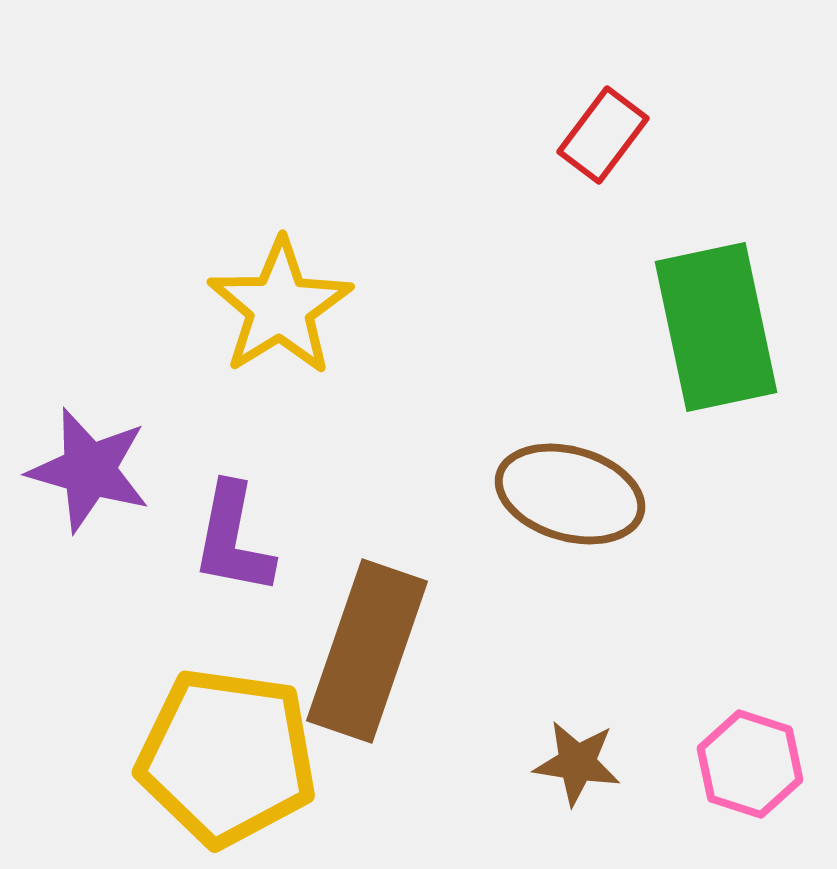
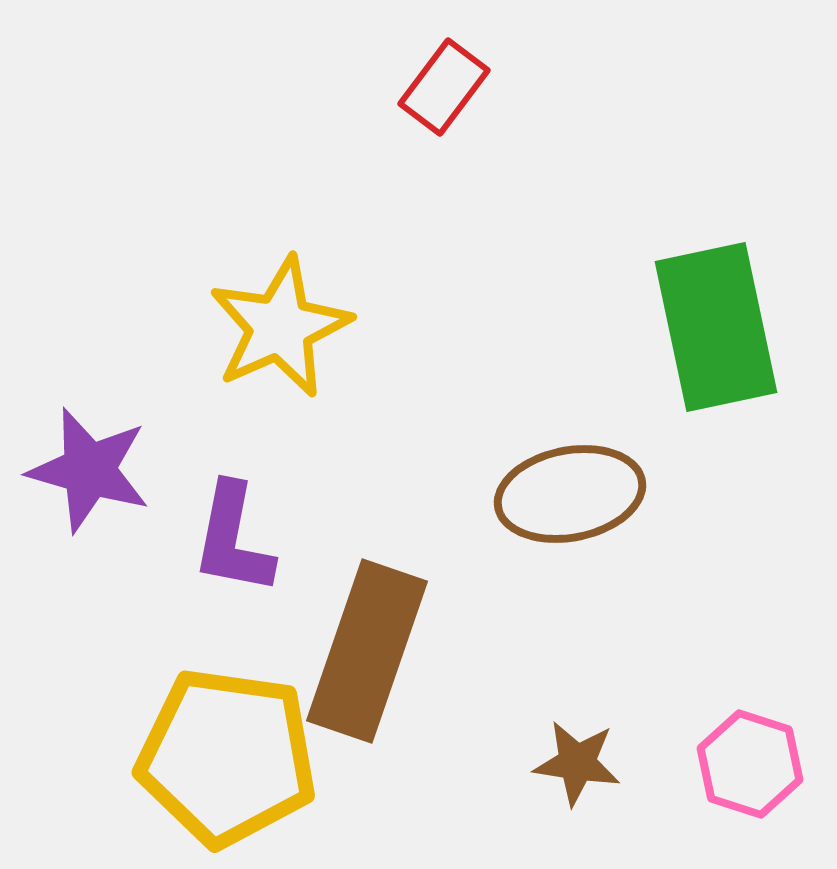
red rectangle: moved 159 px left, 48 px up
yellow star: moved 20 px down; rotated 8 degrees clockwise
brown ellipse: rotated 27 degrees counterclockwise
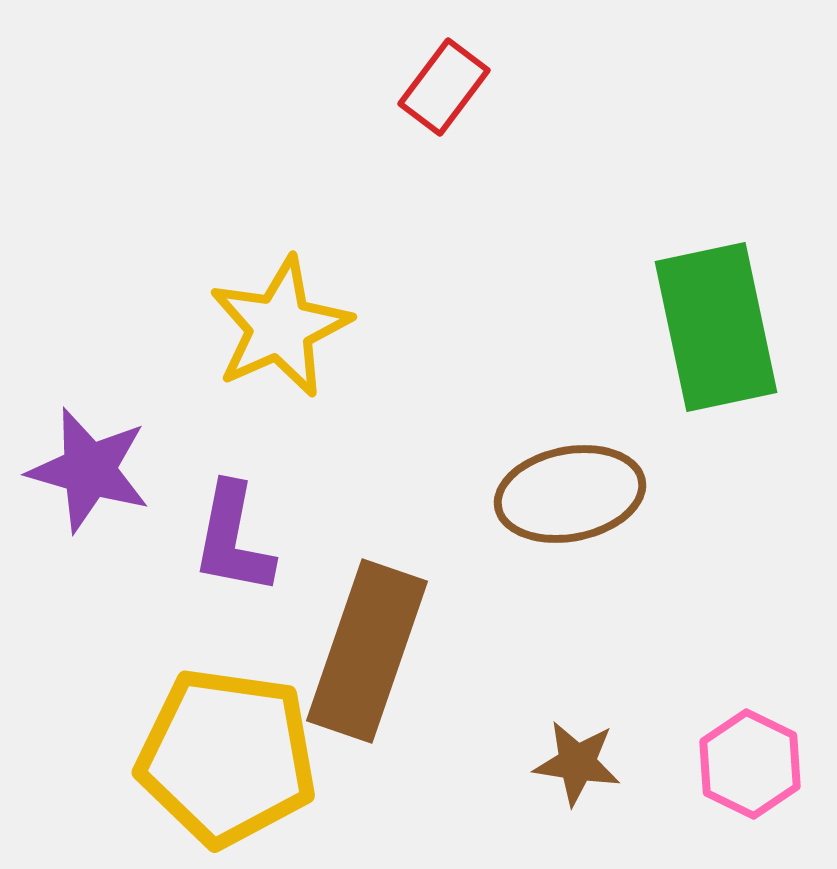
pink hexagon: rotated 8 degrees clockwise
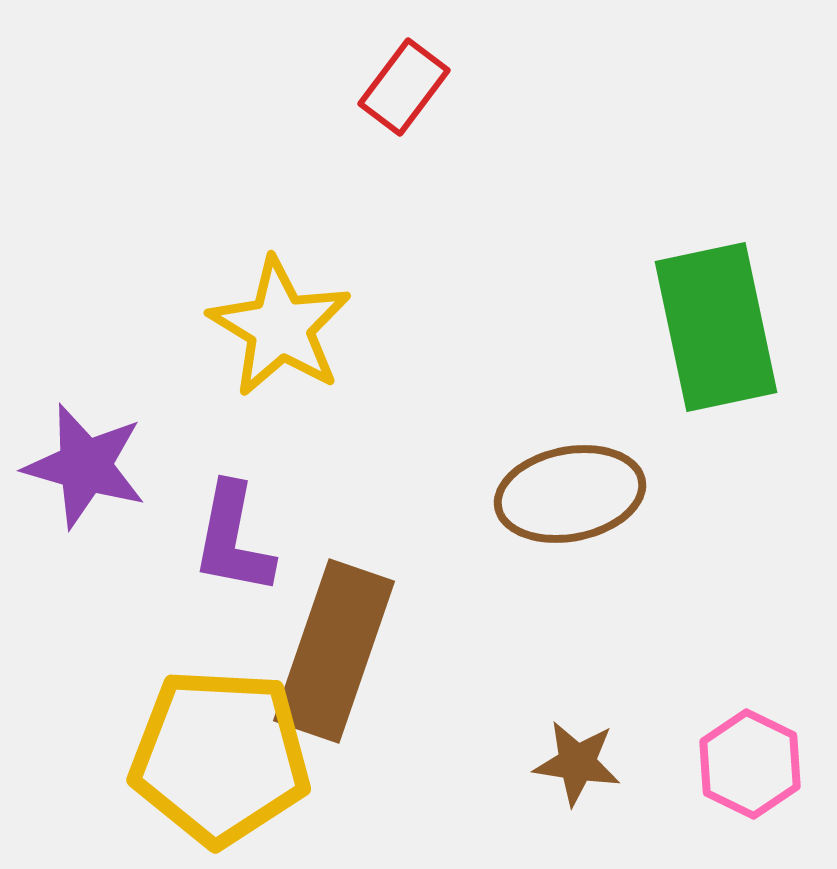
red rectangle: moved 40 px left
yellow star: rotated 17 degrees counterclockwise
purple star: moved 4 px left, 4 px up
brown rectangle: moved 33 px left
yellow pentagon: moved 7 px left; rotated 5 degrees counterclockwise
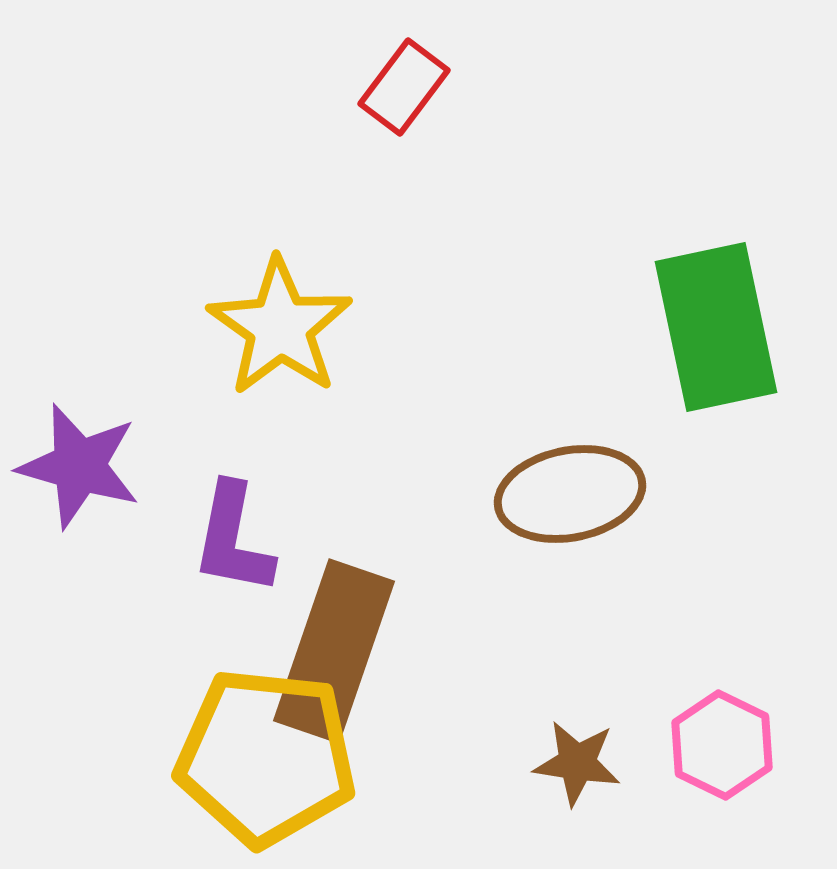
yellow star: rotated 4 degrees clockwise
purple star: moved 6 px left
yellow pentagon: moved 46 px right; rotated 3 degrees clockwise
pink hexagon: moved 28 px left, 19 px up
